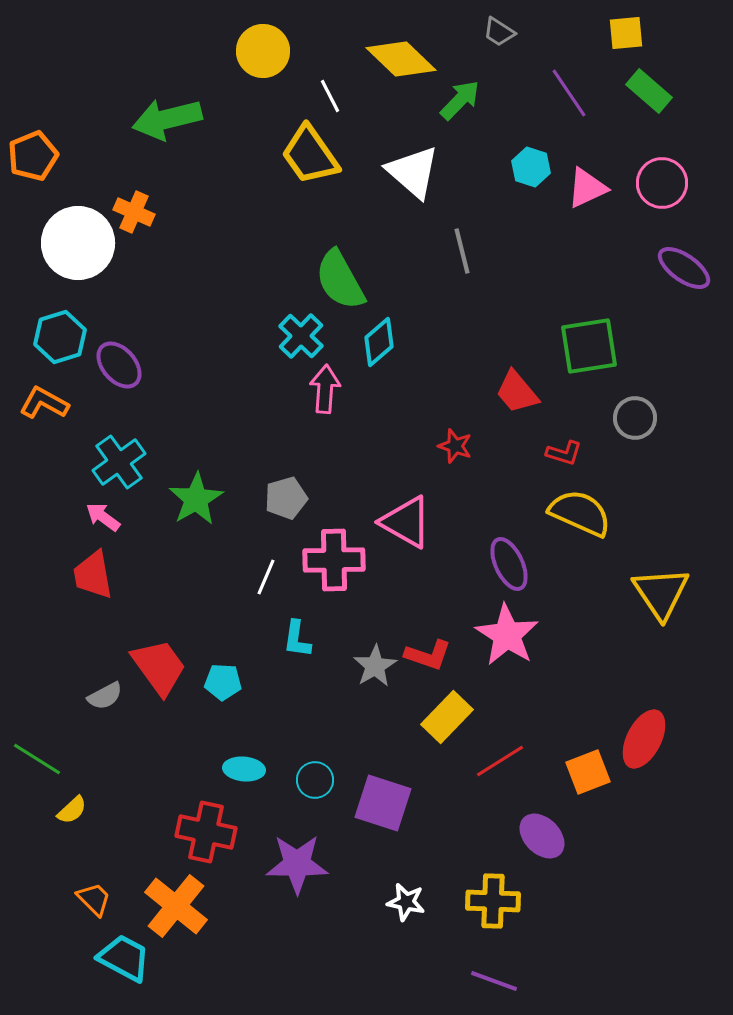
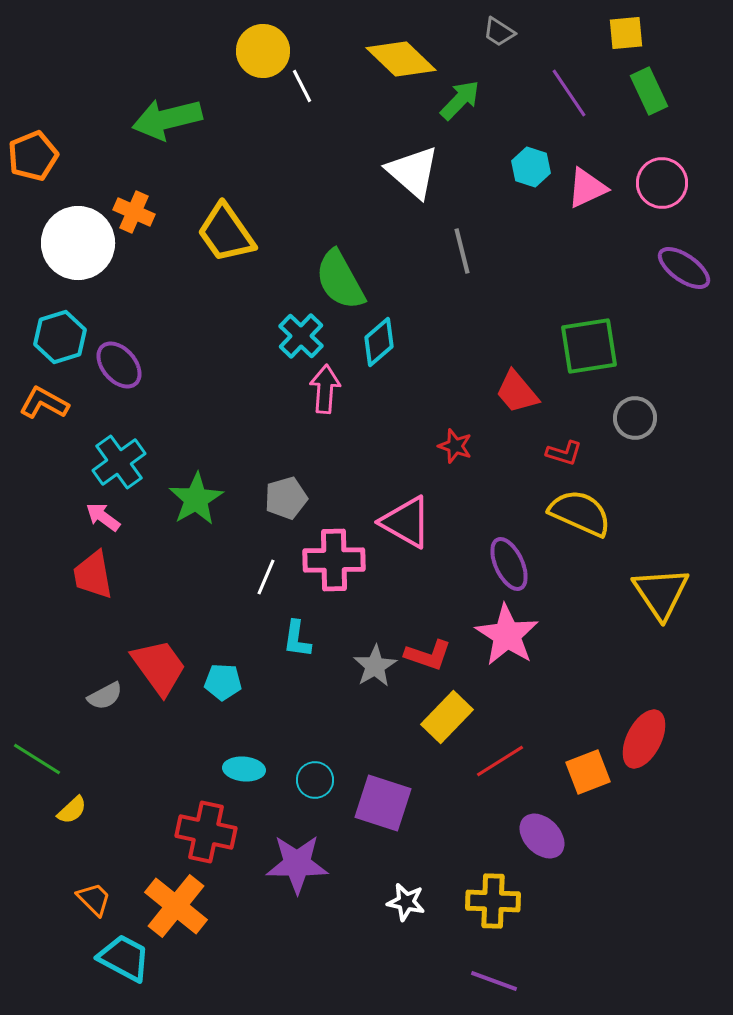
green rectangle at (649, 91): rotated 24 degrees clockwise
white line at (330, 96): moved 28 px left, 10 px up
yellow trapezoid at (310, 155): moved 84 px left, 78 px down
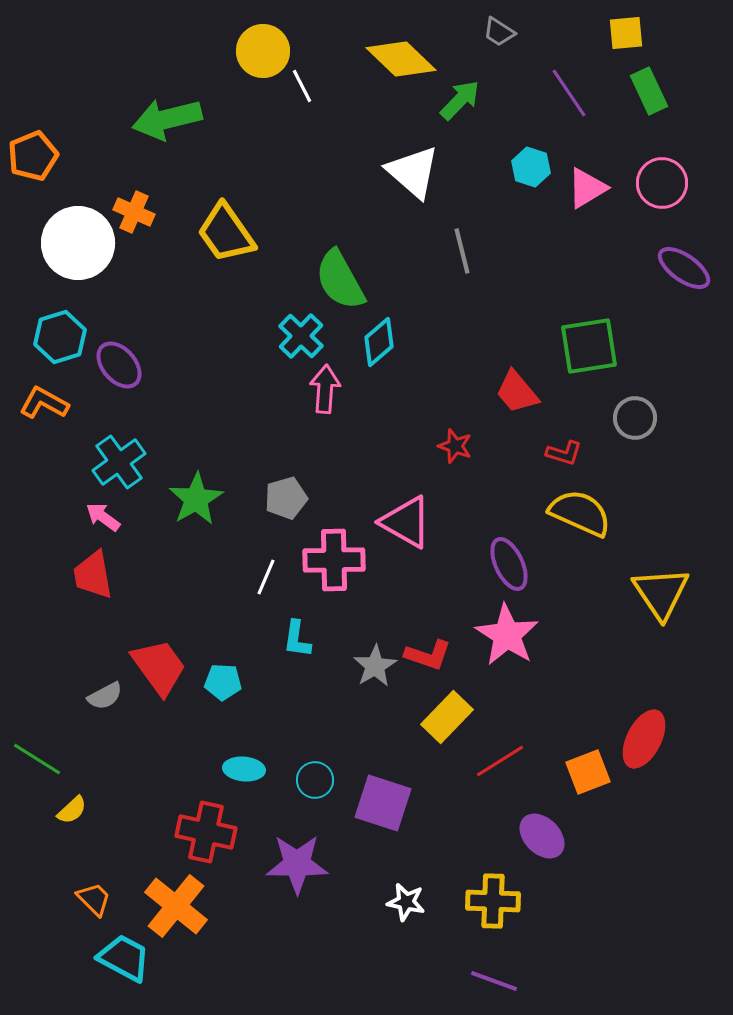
pink triangle at (587, 188): rotated 6 degrees counterclockwise
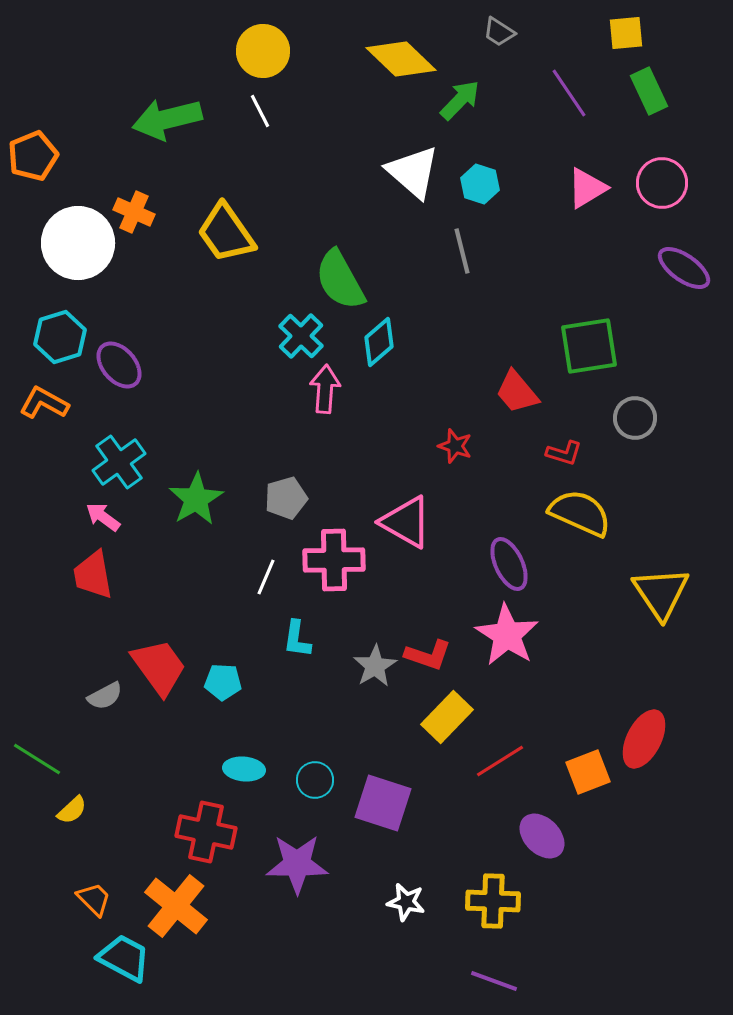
white line at (302, 86): moved 42 px left, 25 px down
cyan hexagon at (531, 167): moved 51 px left, 17 px down
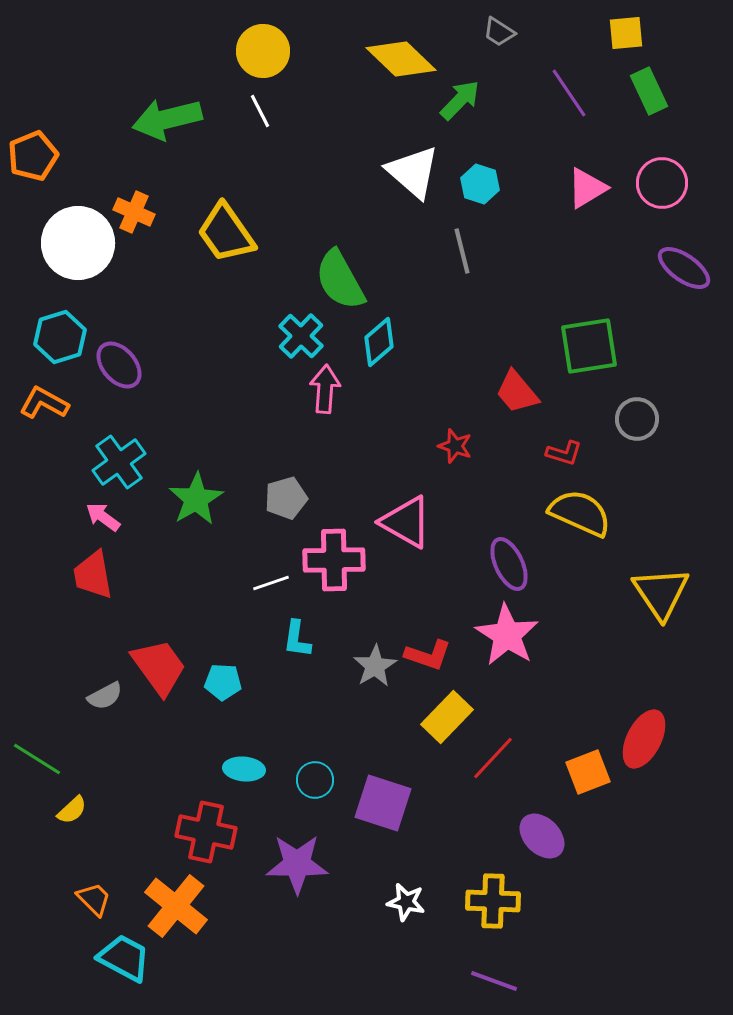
gray circle at (635, 418): moved 2 px right, 1 px down
white line at (266, 577): moved 5 px right, 6 px down; rotated 48 degrees clockwise
red line at (500, 761): moved 7 px left, 3 px up; rotated 15 degrees counterclockwise
